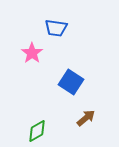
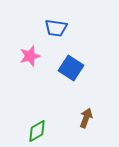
pink star: moved 2 px left, 3 px down; rotated 20 degrees clockwise
blue square: moved 14 px up
brown arrow: rotated 30 degrees counterclockwise
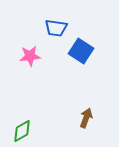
pink star: rotated 10 degrees clockwise
blue square: moved 10 px right, 17 px up
green diamond: moved 15 px left
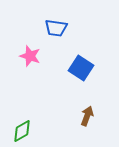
blue square: moved 17 px down
pink star: rotated 25 degrees clockwise
brown arrow: moved 1 px right, 2 px up
